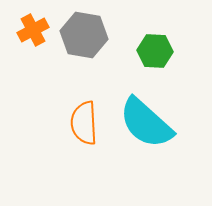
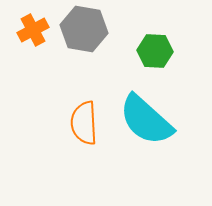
gray hexagon: moved 6 px up
cyan semicircle: moved 3 px up
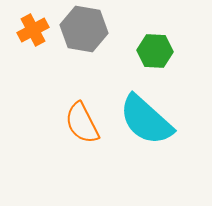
orange semicircle: moved 2 px left; rotated 24 degrees counterclockwise
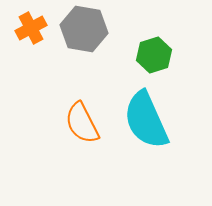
orange cross: moved 2 px left, 2 px up
green hexagon: moved 1 px left, 4 px down; rotated 20 degrees counterclockwise
cyan semicircle: rotated 24 degrees clockwise
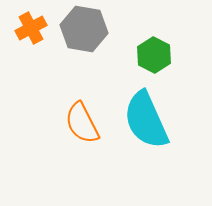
green hexagon: rotated 16 degrees counterclockwise
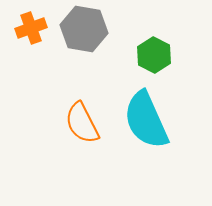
orange cross: rotated 8 degrees clockwise
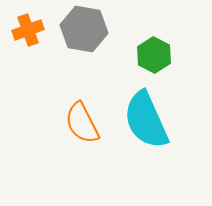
orange cross: moved 3 px left, 2 px down
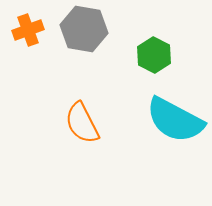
cyan semicircle: moved 29 px right; rotated 38 degrees counterclockwise
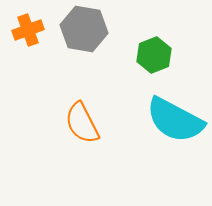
green hexagon: rotated 12 degrees clockwise
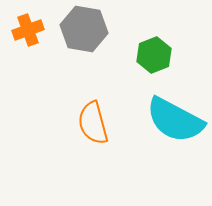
orange semicircle: moved 11 px right; rotated 12 degrees clockwise
